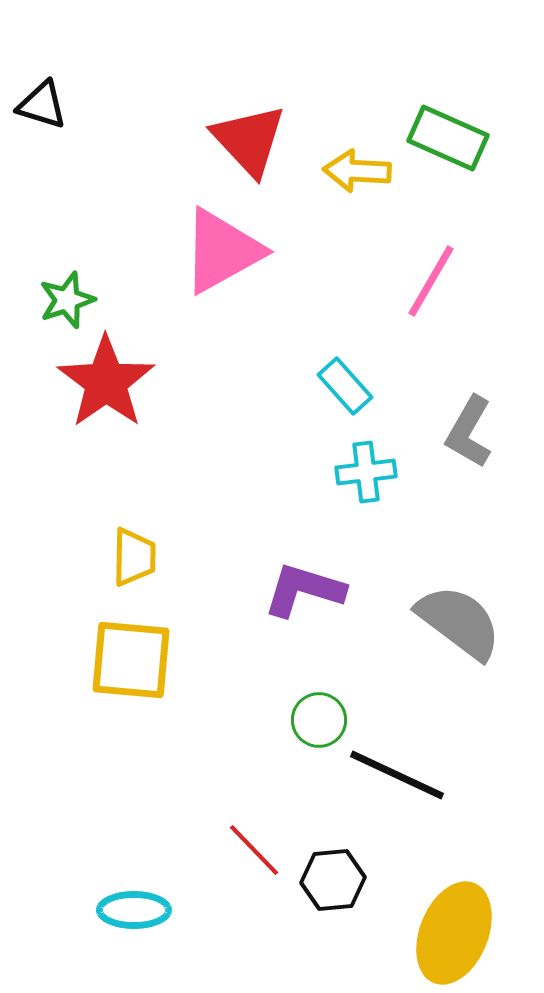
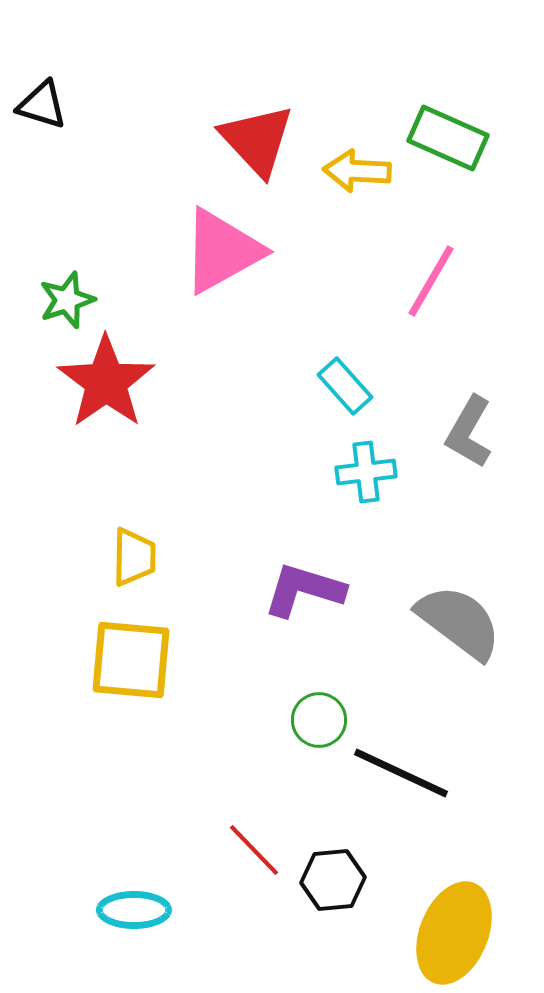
red triangle: moved 8 px right
black line: moved 4 px right, 2 px up
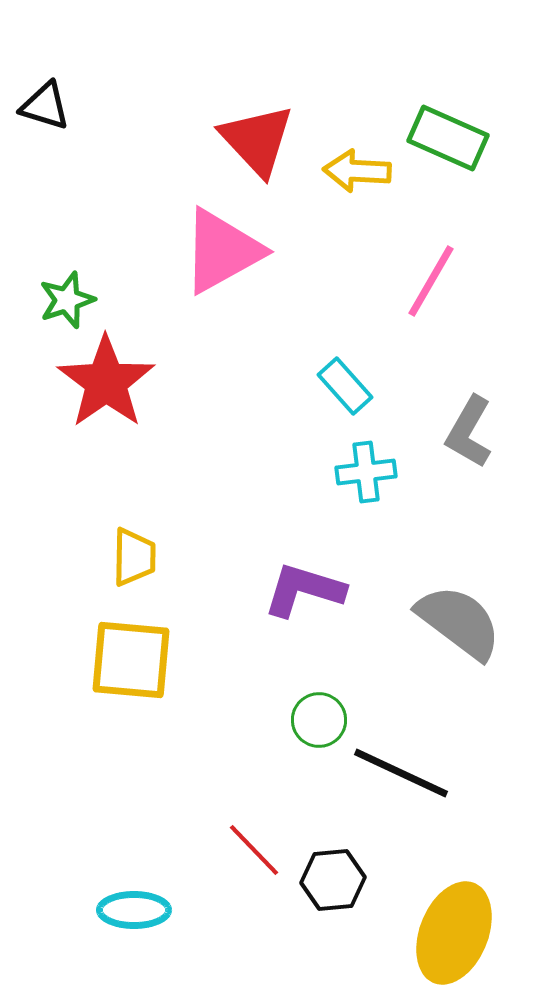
black triangle: moved 3 px right, 1 px down
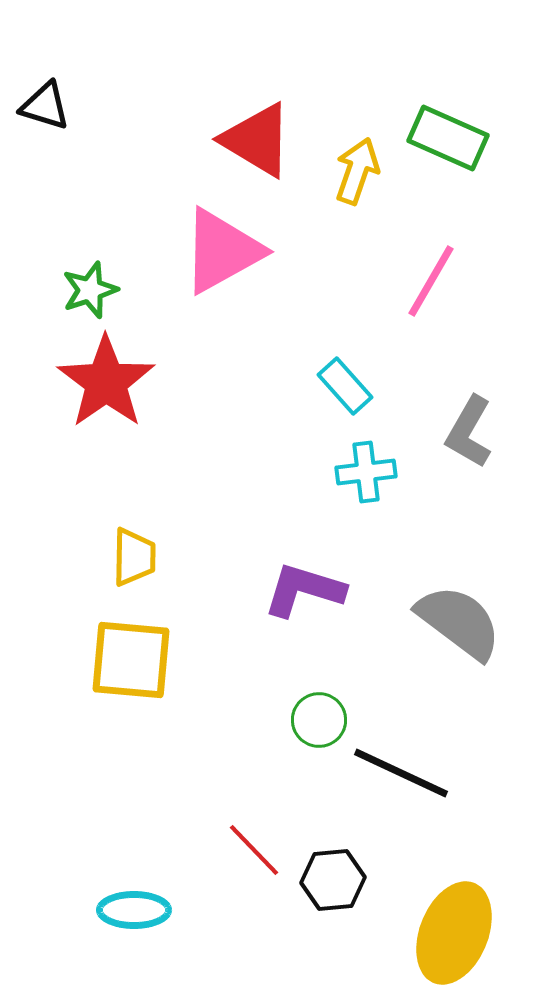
red triangle: rotated 16 degrees counterclockwise
yellow arrow: rotated 106 degrees clockwise
green star: moved 23 px right, 10 px up
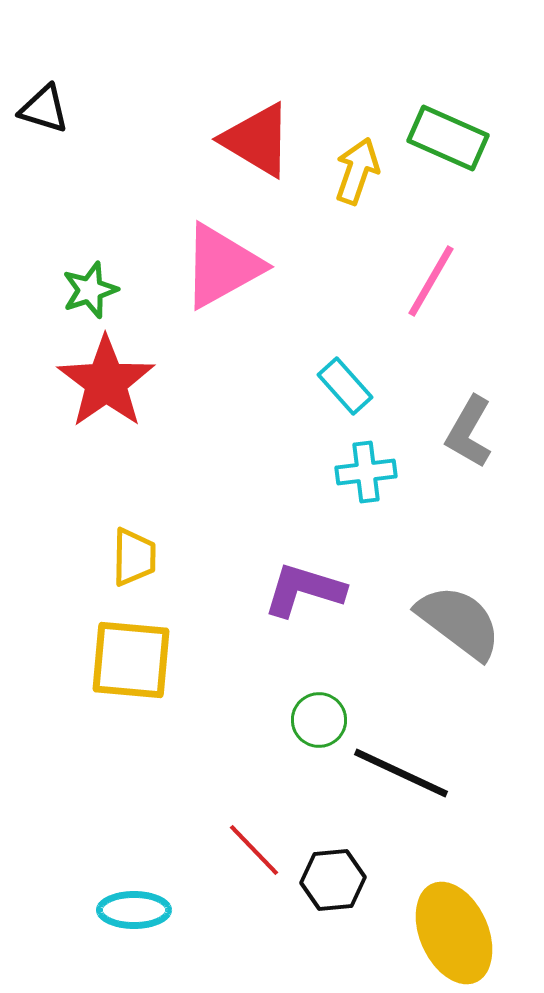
black triangle: moved 1 px left, 3 px down
pink triangle: moved 15 px down
yellow ellipse: rotated 46 degrees counterclockwise
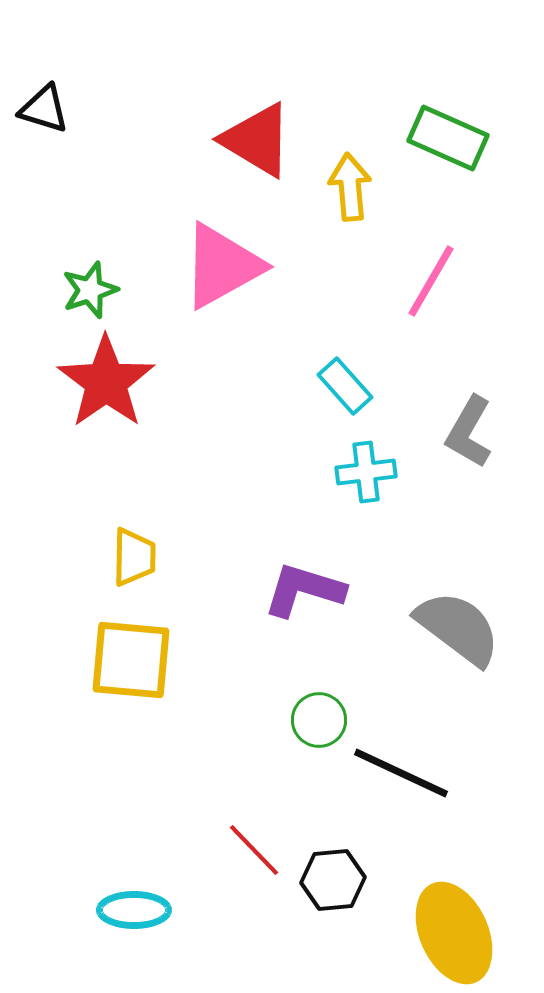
yellow arrow: moved 7 px left, 16 px down; rotated 24 degrees counterclockwise
gray semicircle: moved 1 px left, 6 px down
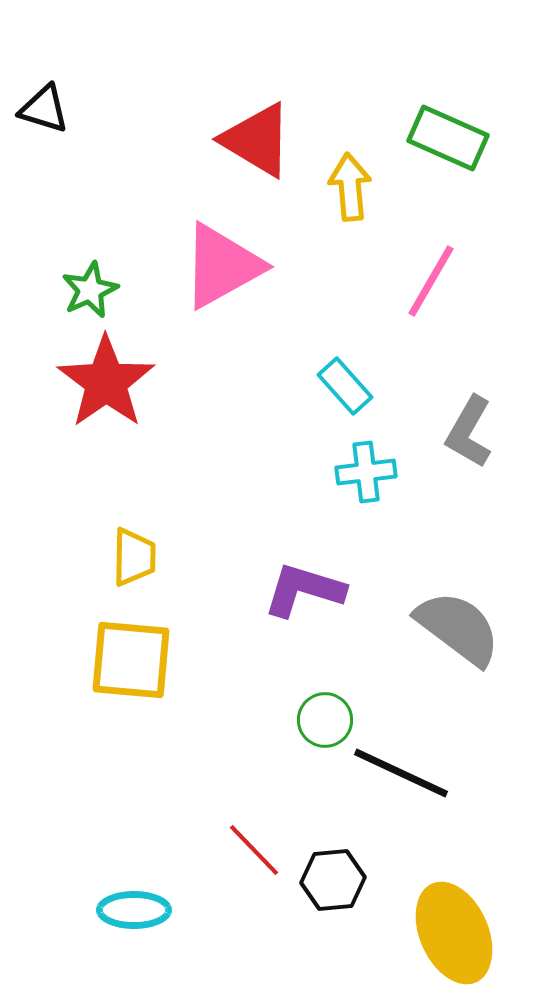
green star: rotated 6 degrees counterclockwise
green circle: moved 6 px right
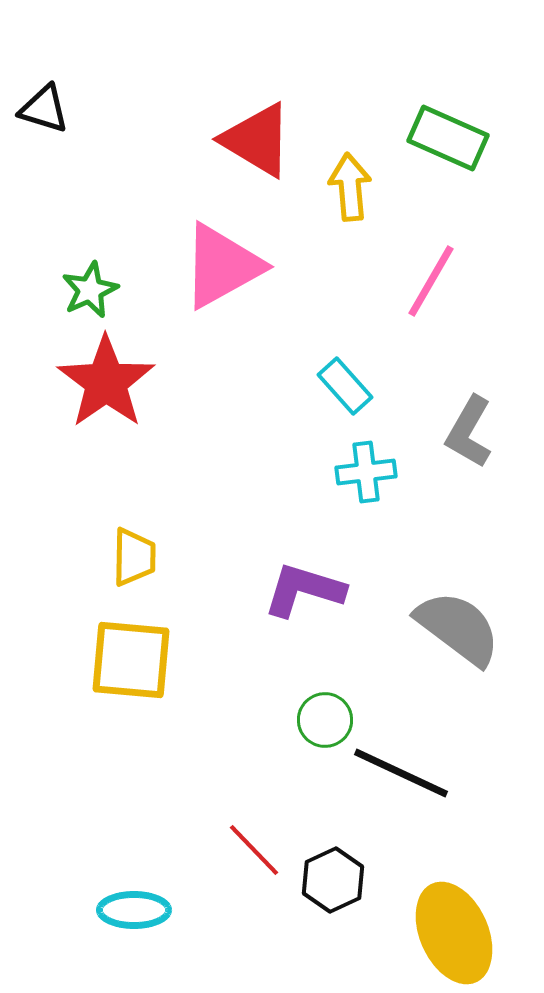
black hexagon: rotated 20 degrees counterclockwise
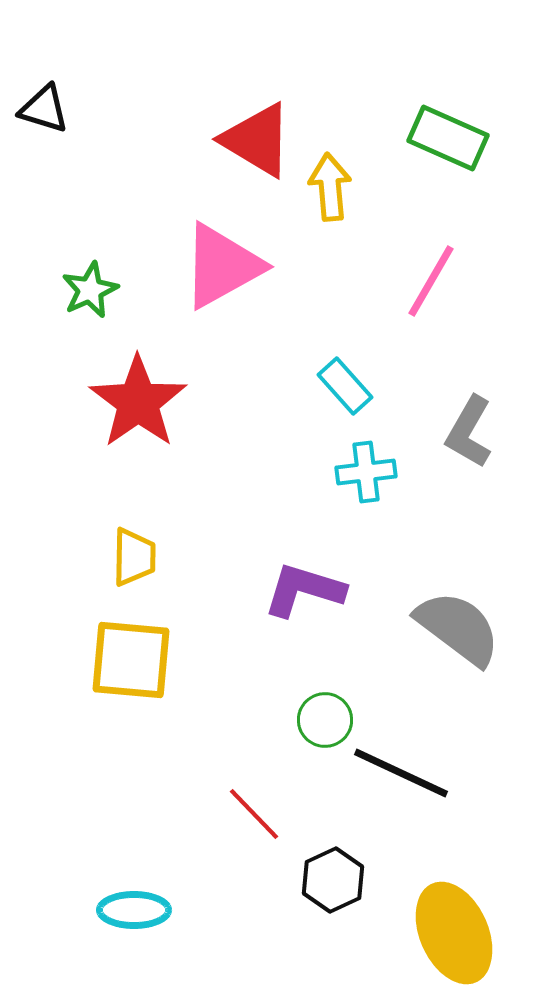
yellow arrow: moved 20 px left
red star: moved 32 px right, 20 px down
red line: moved 36 px up
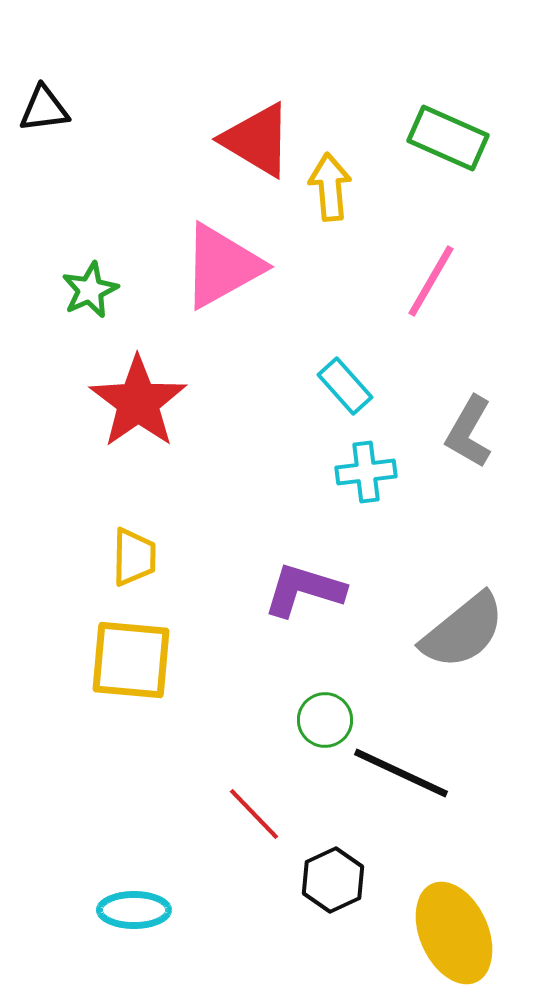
black triangle: rotated 24 degrees counterclockwise
gray semicircle: moved 5 px right, 3 px down; rotated 104 degrees clockwise
